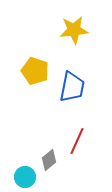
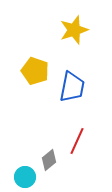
yellow star: rotated 12 degrees counterclockwise
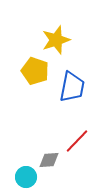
yellow star: moved 18 px left, 10 px down
red line: rotated 20 degrees clockwise
gray diamond: rotated 35 degrees clockwise
cyan circle: moved 1 px right
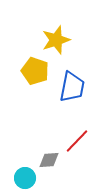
cyan circle: moved 1 px left, 1 px down
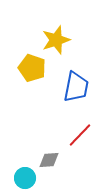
yellow pentagon: moved 3 px left, 3 px up
blue trapezoid: moved 4 px right
red line: moved 3 px right, 6 px up
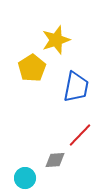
yellow pentagon: rotated 20 degrees clockwise
gray diamond: moved 6 px right
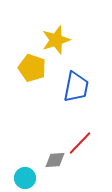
yellow pentagon: rotated 20 degrees counterclockwise
red line: moved 8 px down
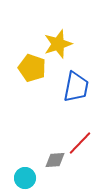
yellow star: moved 2 px right, 4 px down
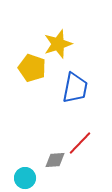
blue trapezoid: moved 1 px left, 1 px down
